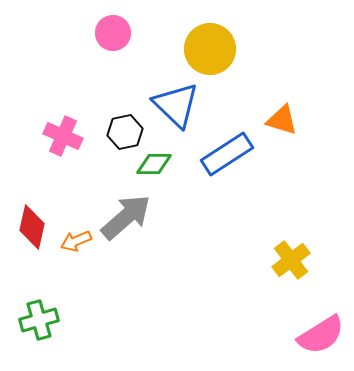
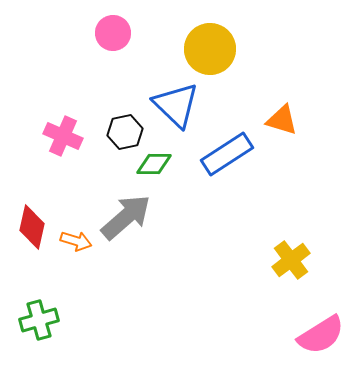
orange arrow: rotated 140 degrees counterclockwise
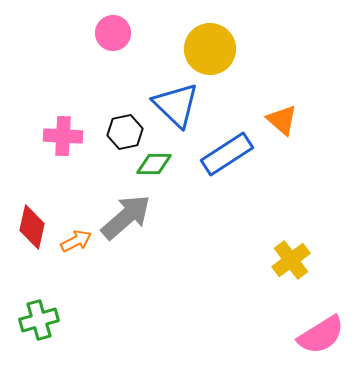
orange triangle: rotated 24 degrees clockwise
pink cross: rotated 21 degrees counterclockwise
orange arrow: rotated 44 degrees counterclockwise
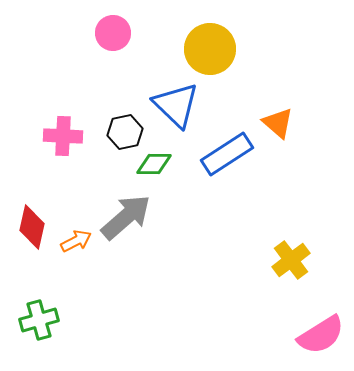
orange triangle: moved 4 px left, 3 px down
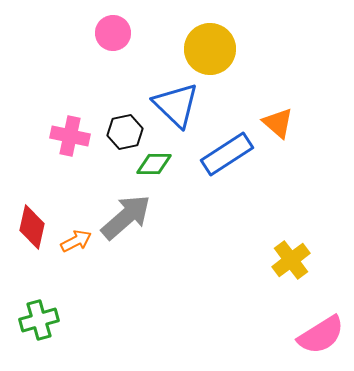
pink cross: moved 7 px right; rotated 9 degrees clockwise
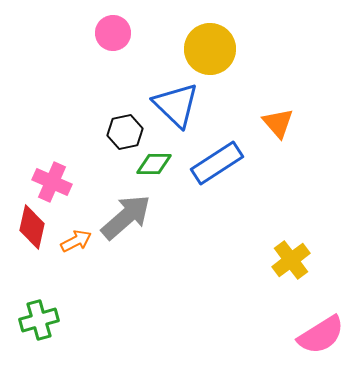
orange triangle: rotated 8 degrees clockwise
pink cross: moved 18 px left, 46 px down; rotated 12 degrees clockwise
blue rectangle: moved 10 px left, 9 px down
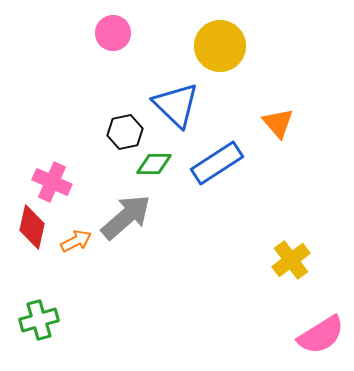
yellow circle: moved 10 px right, 3 px up
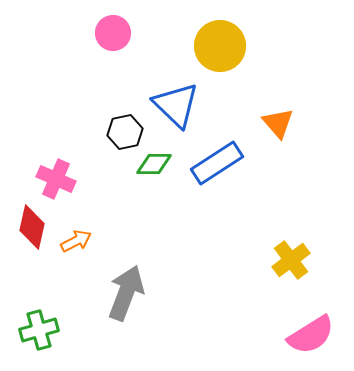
pink cross: moved 4 px right, 3 px up
gray arrow: moved 76 px down; rotated 28 degrees counterclockwise
green cross: moved 10 px down
pink semicircle: moved 10 px left
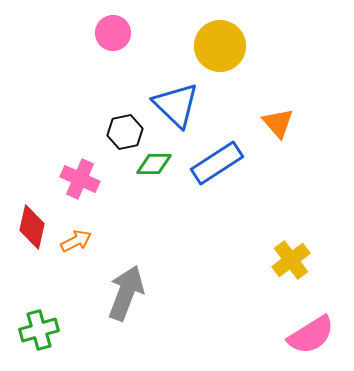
pink cross: moved 24 px right
